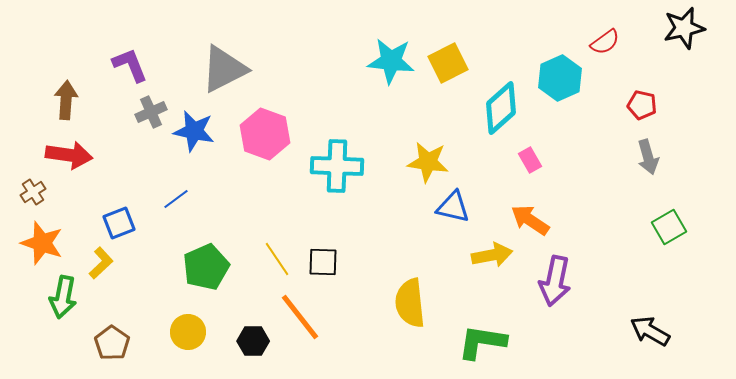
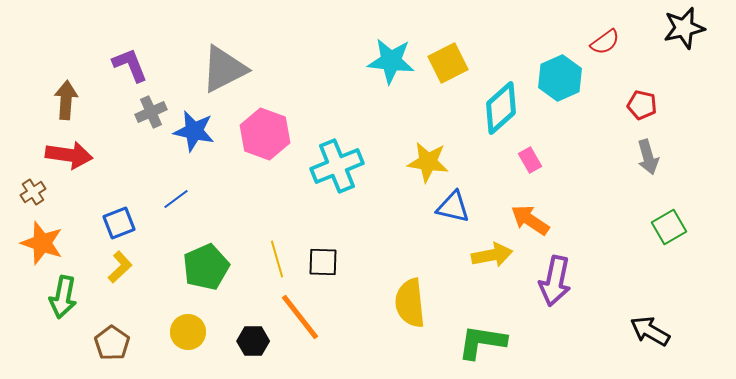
cyan cross: rotated 24 degrees counterclockwise
yellow line: rotated 18 degrees clockwise
yellow L-shape: moved 19 px right, 4 px down
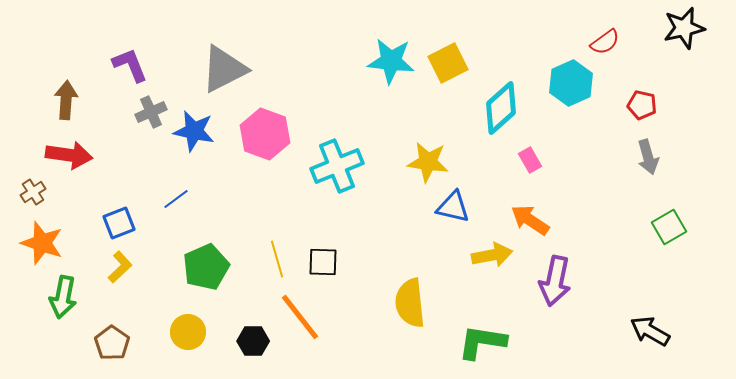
cyan hexagon: moved 11 px right, 5 px down
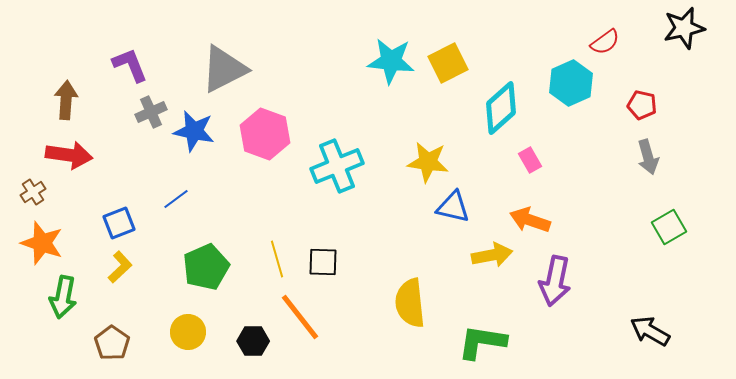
orange arrow: rotated 15 degrees counterclockwise
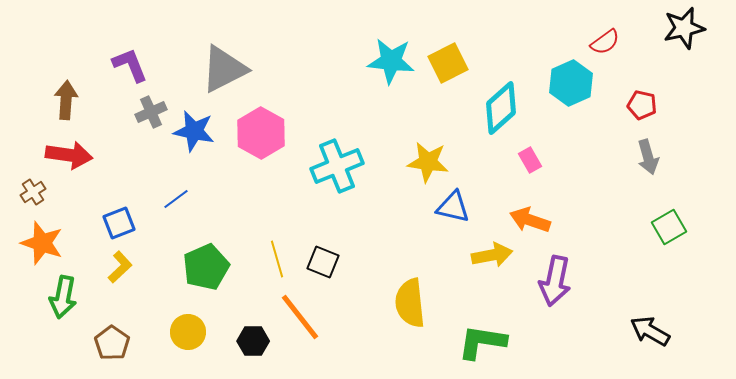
pink hexagon: moved 4 px left, 1 px up; rotated 9 degrees clockwise
black square: rotated 20 degrees clockwise
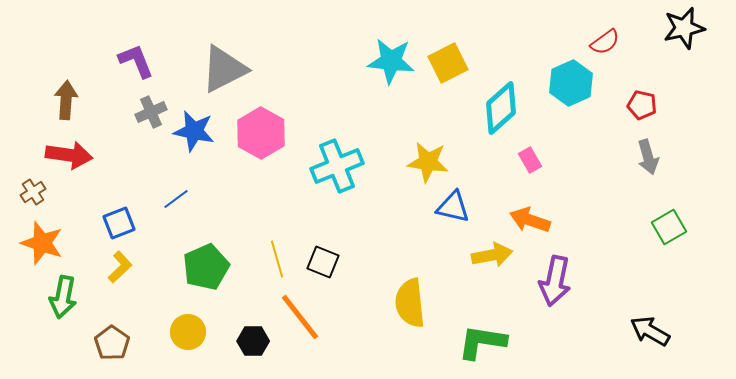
purple L-shape: moved 6 px right, 4 px up
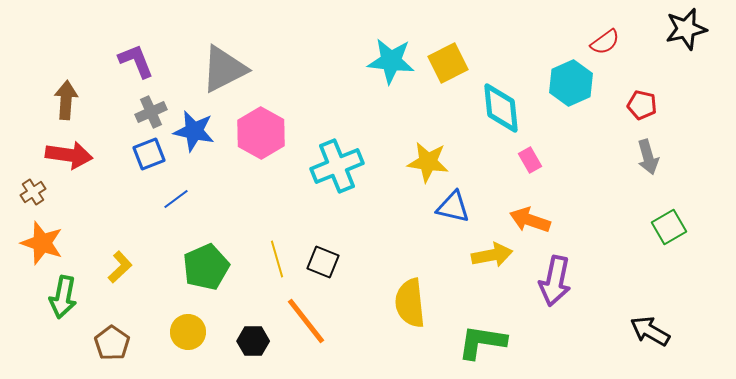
black star: moved 2 px right, 1 px down
cyan diamond: rotated 54 degrees counterclockwise
blue square: moved 30 px right, 69 px up
orange line: moved 6 px right, 4 px down
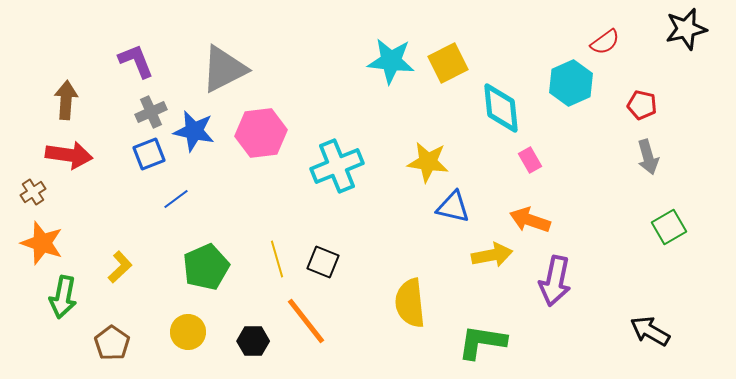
pink hexagon: rotated 24 degrees clockwise
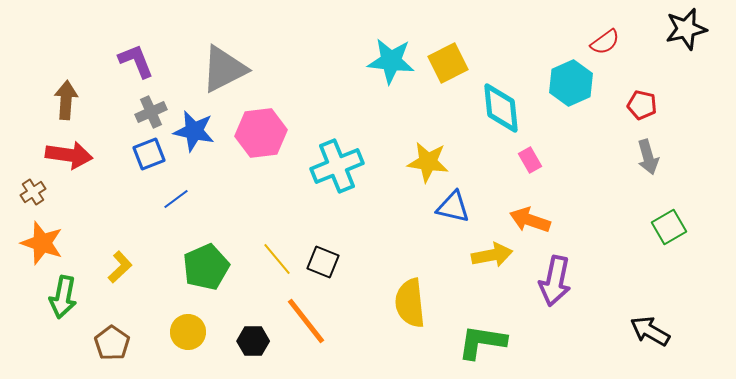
yellow line: rotated 24 degrees counterclockwise
